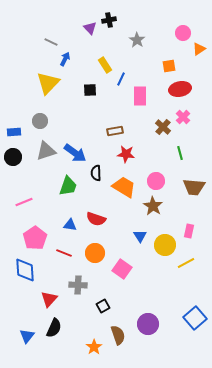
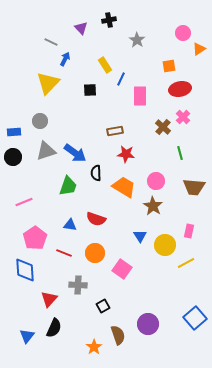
purple triangle at (90, 28): moved 9 px left
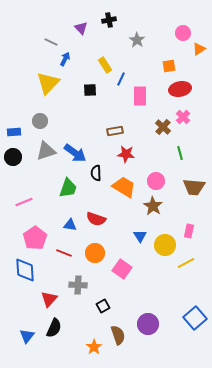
green trapezoid at (68, 186): moved 2 px down
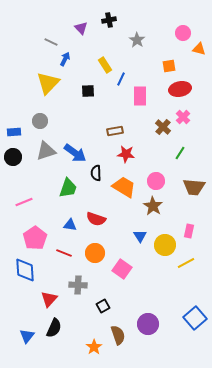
orange triangle at (199, 49): rotated 48 degrees clockwise
black square at (90, 90): moved 2 px left, 1 px down
green line at (180, 153): rotated 48 degrees clockwise
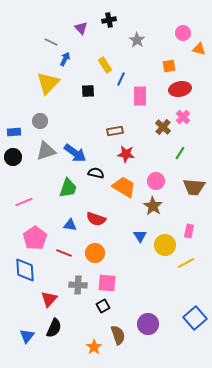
black semicircle at (96, 173): rotated 105 degrees clockwise
pink square at (122, 269): moved 15 px left, 14 px down; rotated 30 degrees counterclockwise
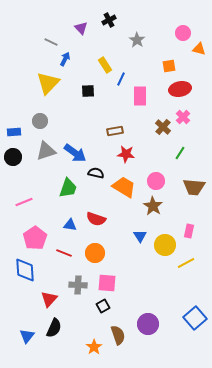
black cross at (109, 20): rotated 16 degrees counterclockwise
